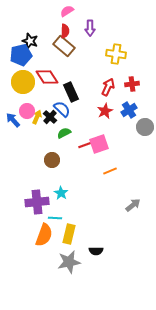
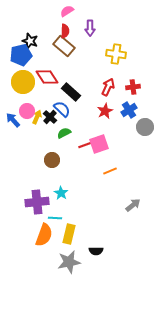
red cross: moved 1 px right, 3 px down
black rectangle: rotated 24 degrees counterclockwise
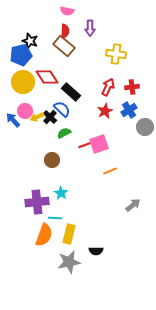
pink semicircle: rotated 136 degrees counterclockwise
red cross: moved 1 px left
pink circle: moved 2 px left
yellow arrow: rotated 136 degrees counterclockwise
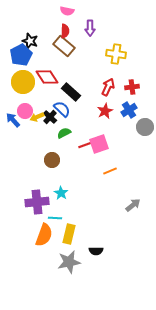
blue pentagon: rotated 15 degrees counterclockwise
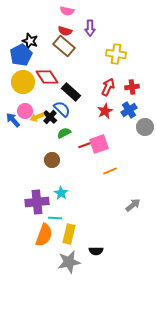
red semicircle: rotated 104 degrees clockwise
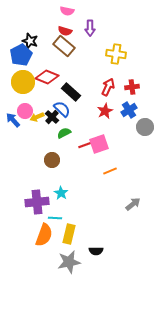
red diamond: rotated 35 degrees counterclockwise
black cross: moved 2 px right
gray arrow: moved 1 px up
